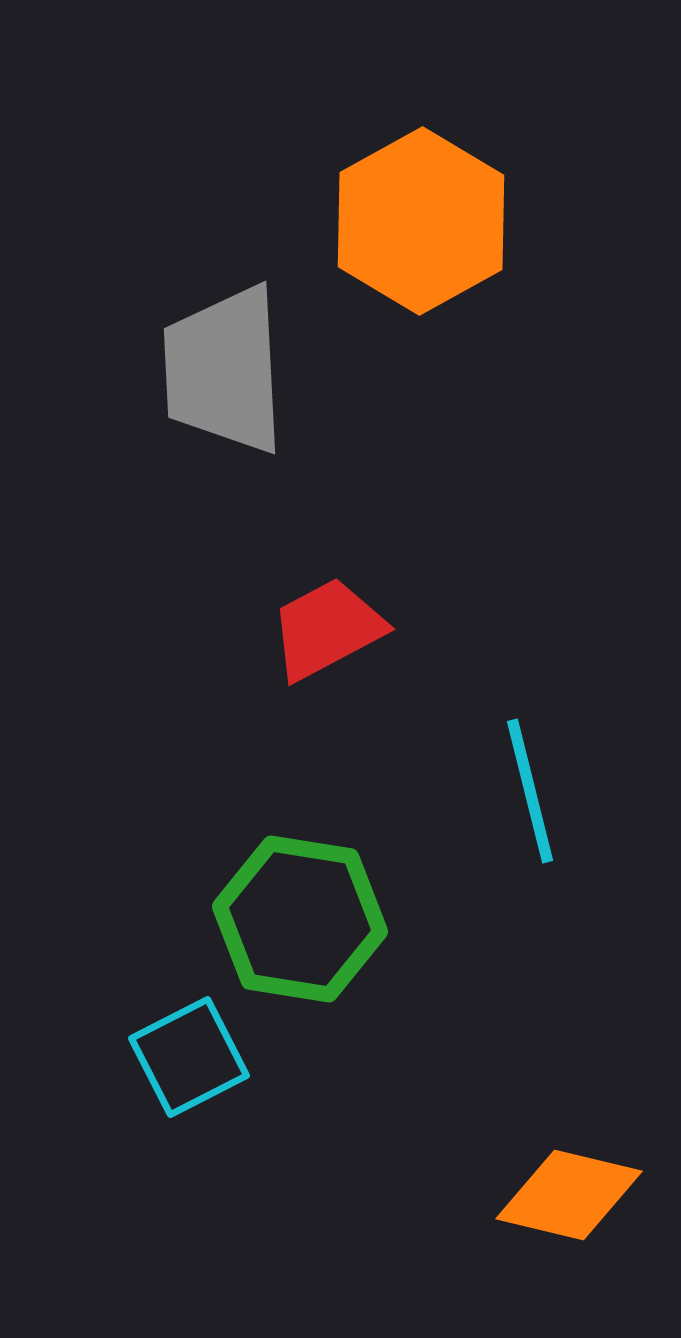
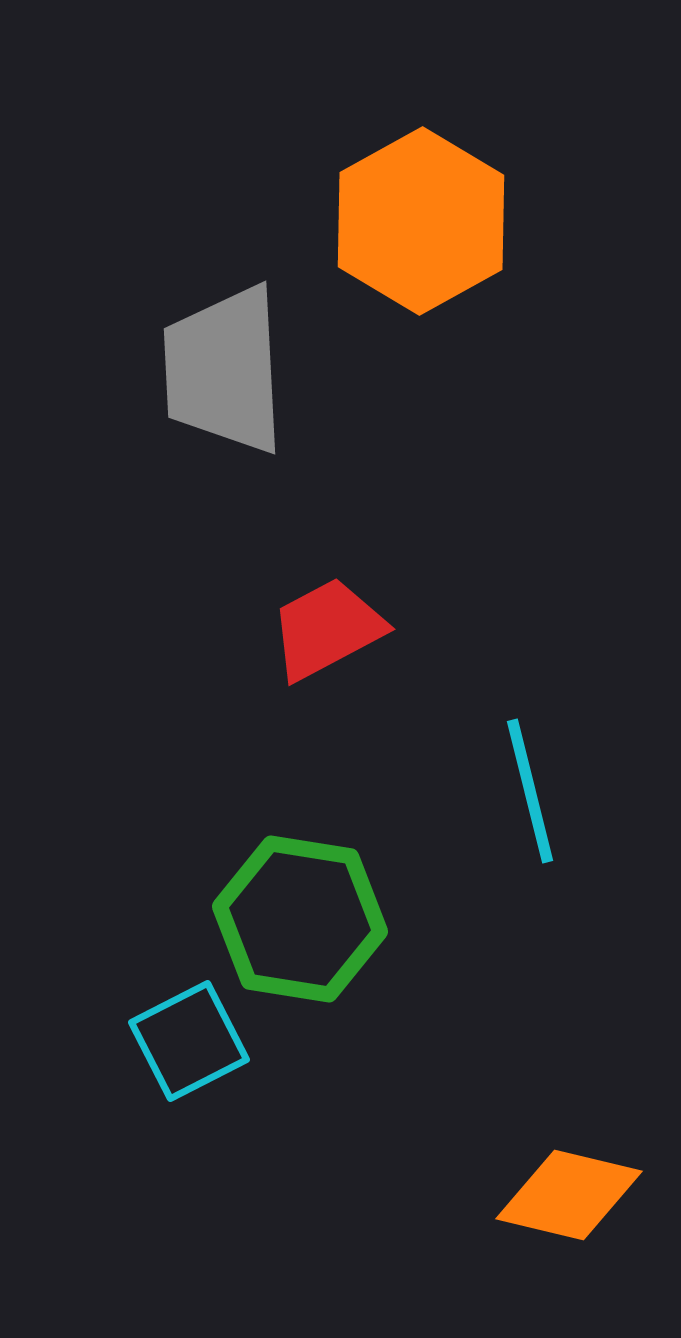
cyan square: moved 16 px up
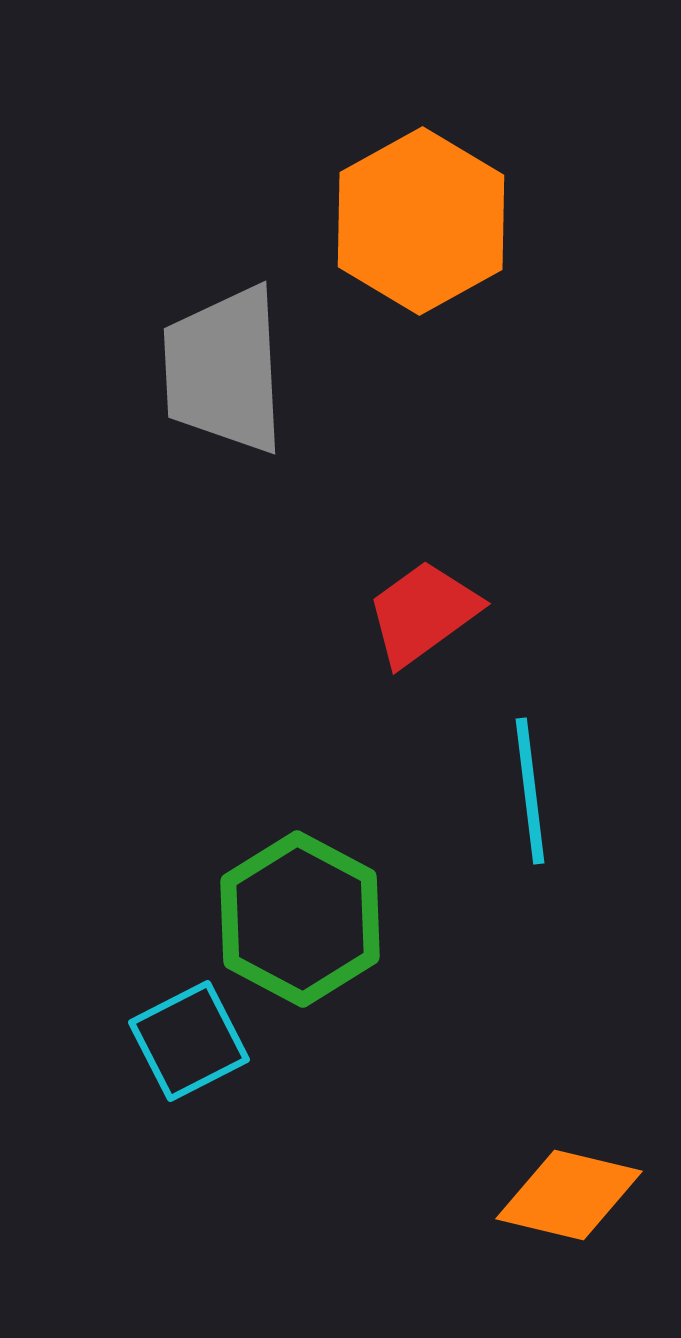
red trapezoid: moved 96 px right, 16 px up; rotated 8 degrees counterclockwise
cyan line: rotated 7 degrees clockwise
green hexagon: rotated 19 degrees clockwise
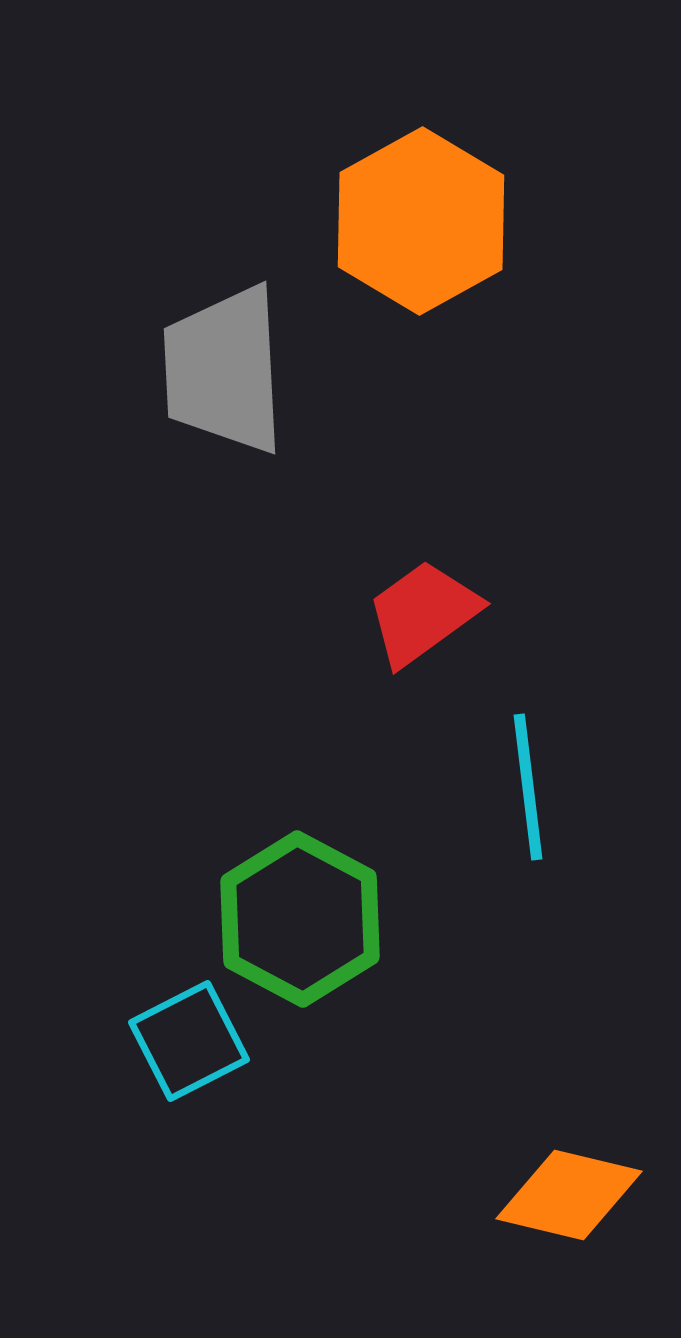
cyan line: moved 2 px left, 4 px up
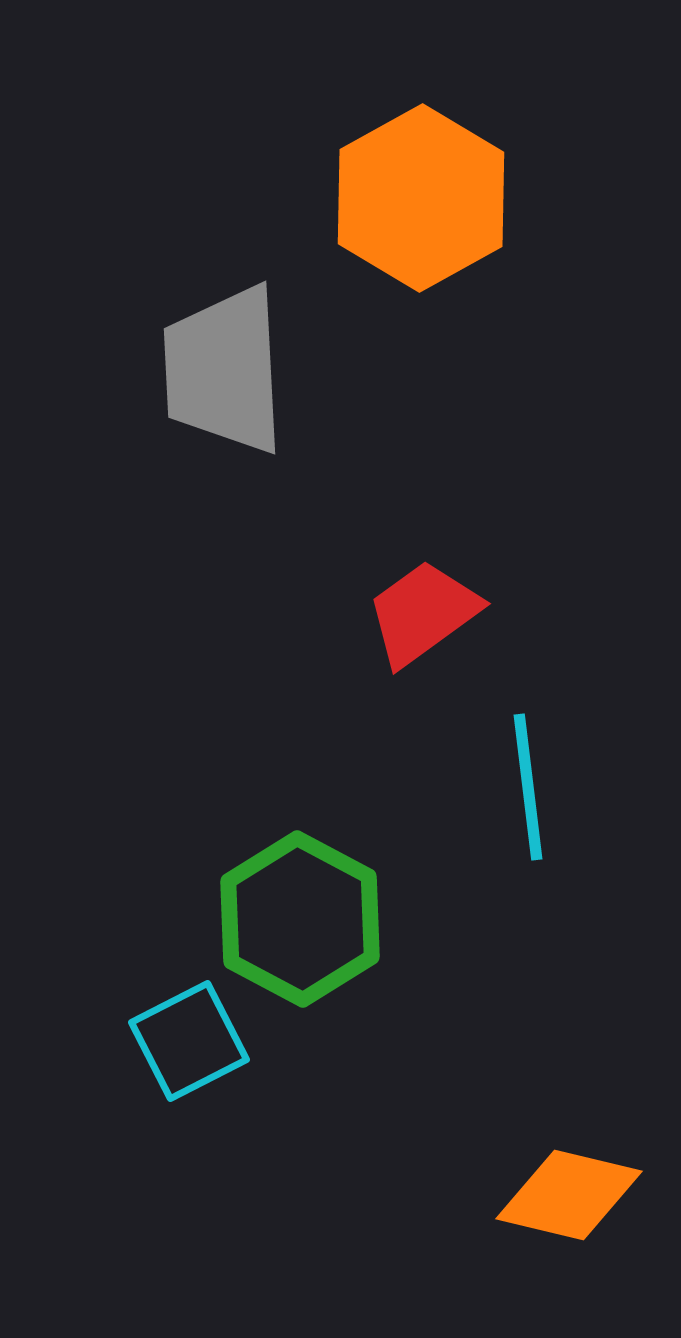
orange hexagon: moved 23 px up
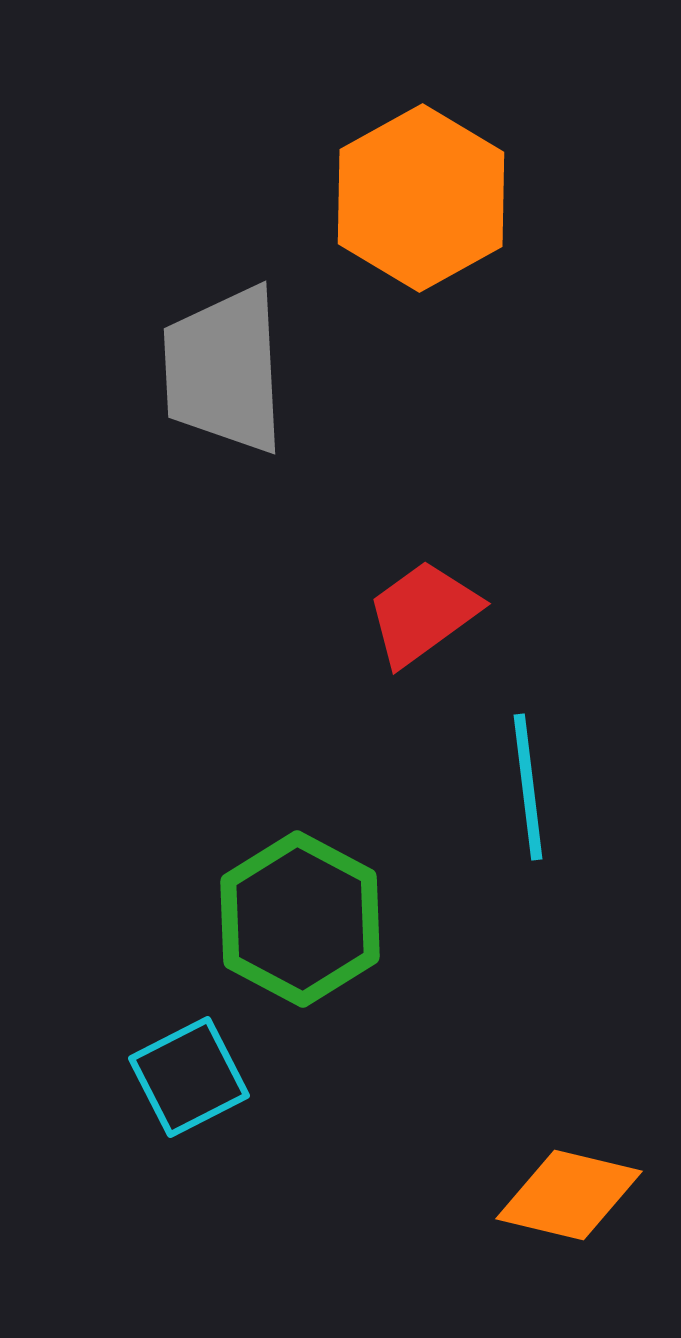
cyan square: moved 36 px down
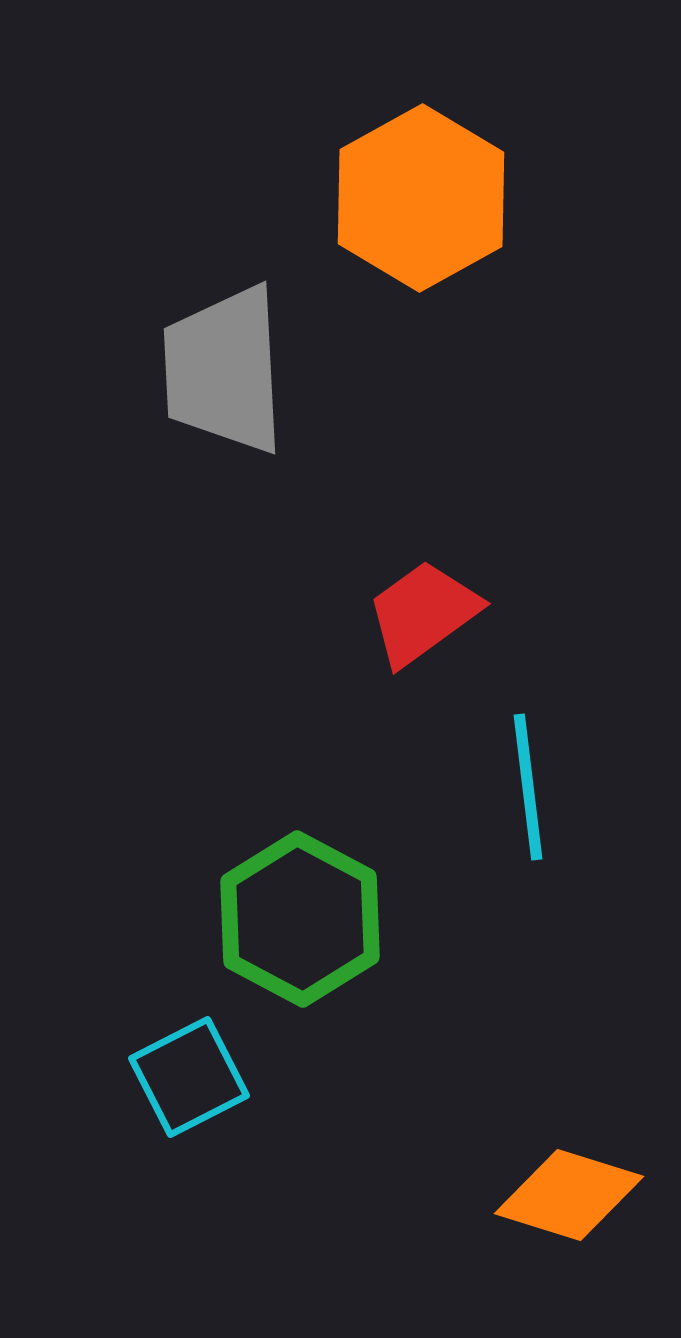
orange diamond: rotated 4 degrees clockwise
